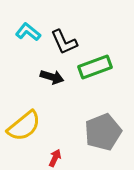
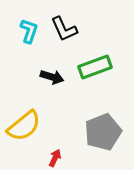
cyan L-shape: moved 1 px right, 1 px up; rotated 70 degrees clockwise
black L-shape: moved 13 px up
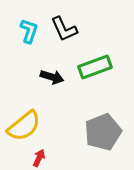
red arrow: moved 16 px left
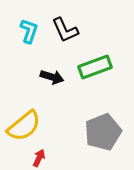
black L-shape: moved 1 px right, 1 px down
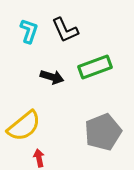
red arrow: rotated 36 degrees counterclockwise
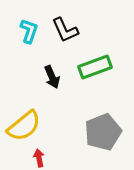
black arrow: rotated 50 degrees clockwise
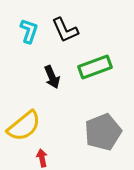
red arrow: moved 3 px right
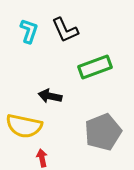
black arrow: moved 2 px left, 19 px down; rotated 125 degrees clockwise
yellow semicircle: rotated 51 degrees clockwise
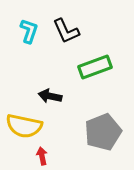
black L-shape: moved 1 px right, 1 px down
red arrow: moved 2 px up
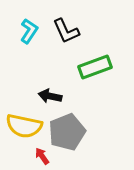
cyan L-shape: rotated 15 degrees clockwise
gray pentagon: moved 36 px left
red arrow: rotated 24 degrees counterclockwise
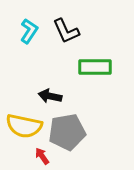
green rectangle: rotated 20 degrees clockwise
gray pentagon: rotated 12 degrees clockwise
